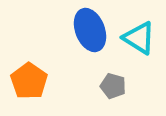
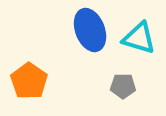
cyan triangle: rotated 15 degrees counterclockwise
gray pentagon: moved 10 px right; rotated 15 degrees counterclockwise
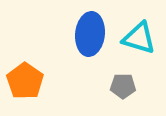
blue ellipse: moved 4 px down; rotated 27 degrees clockwise
orange pentagon: moved 4 px left
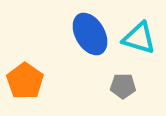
blue ellipse: rotated 36 degrees counterclockwise
